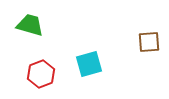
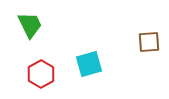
green trapezoid: rotated 48 degrees clockwise
red hexagon: rotated 8 degrees counterclockwise
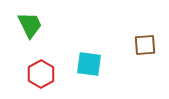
brown square: moved 4 px left, 3 px down
cyan square: rotated 24 degrees clockwise
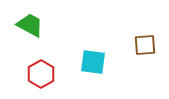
green trapezoid: rotated 36 degrees counterclockwise
cyan square: moved 4 px right, 2 px up
